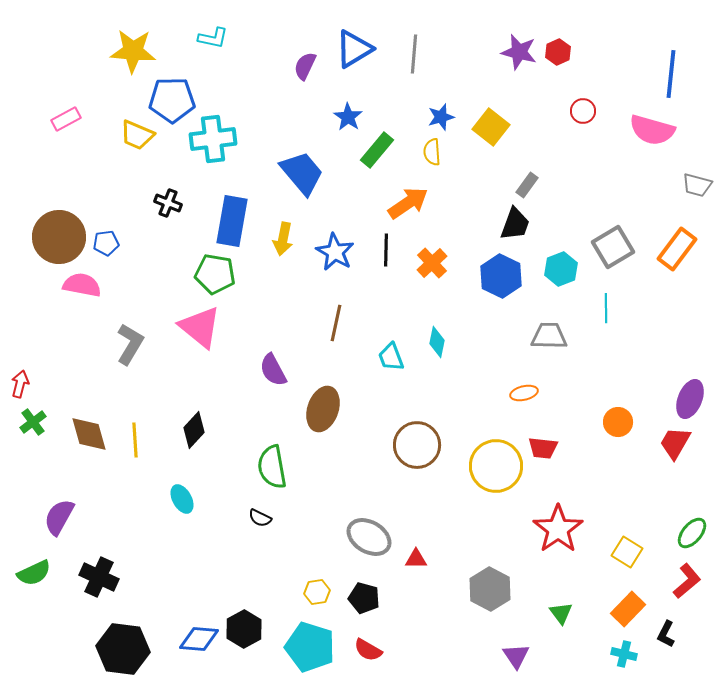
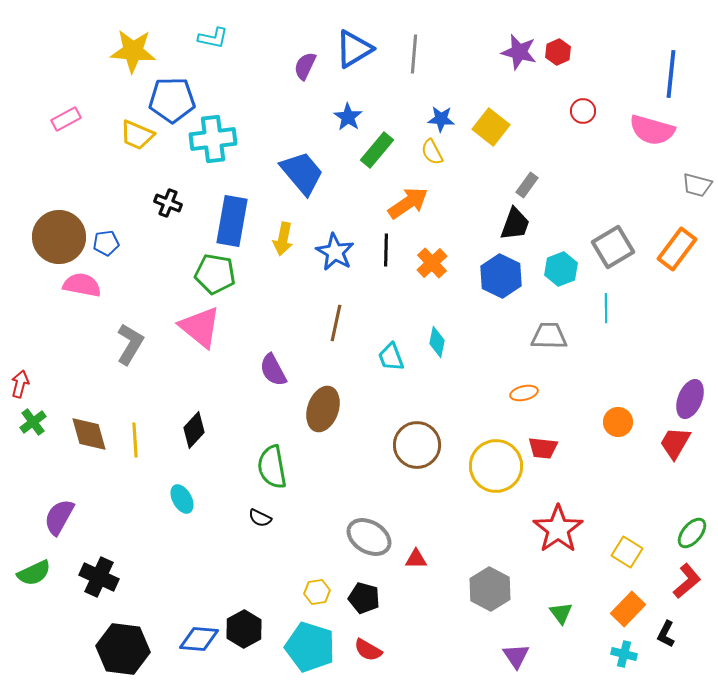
blue star at (441, 117): moved 2 px down; rotated 20 degrees clockwise
yellow semicircle at (432, 152): rotated 24 degrees counterclockwise
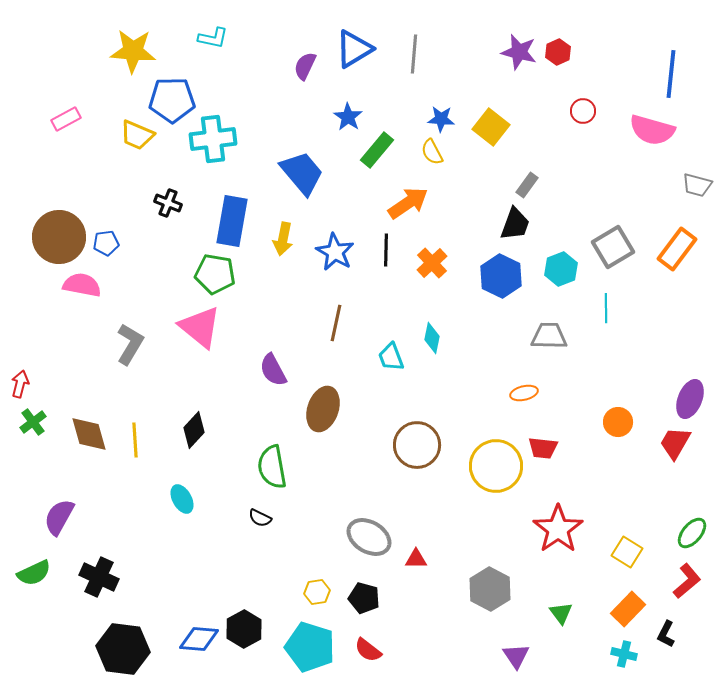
cyan diamond at (437, 342): moved 5 px left, 4 px up
red semicircle at (368, 650): rotated 8 degrees clockwise
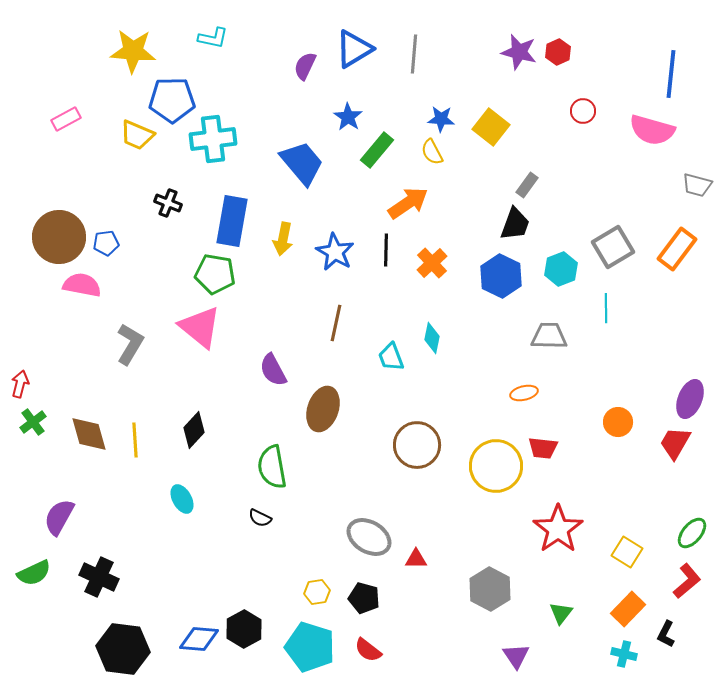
blue trapezoid at (302, 173): moved 10 px up
green triangle at (561, 613): rotated 15 degrees clockwise
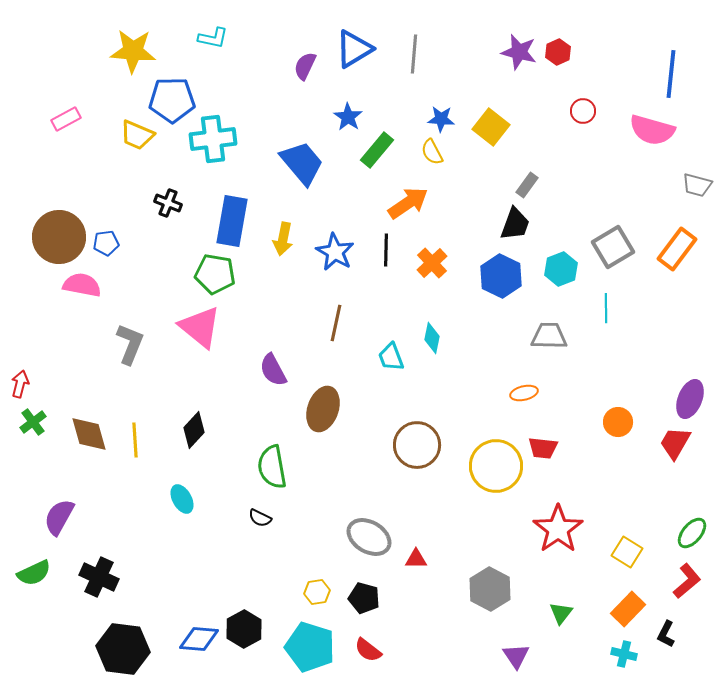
gray L-shape at (130, 344): rotated 9 degrees counterclockwise
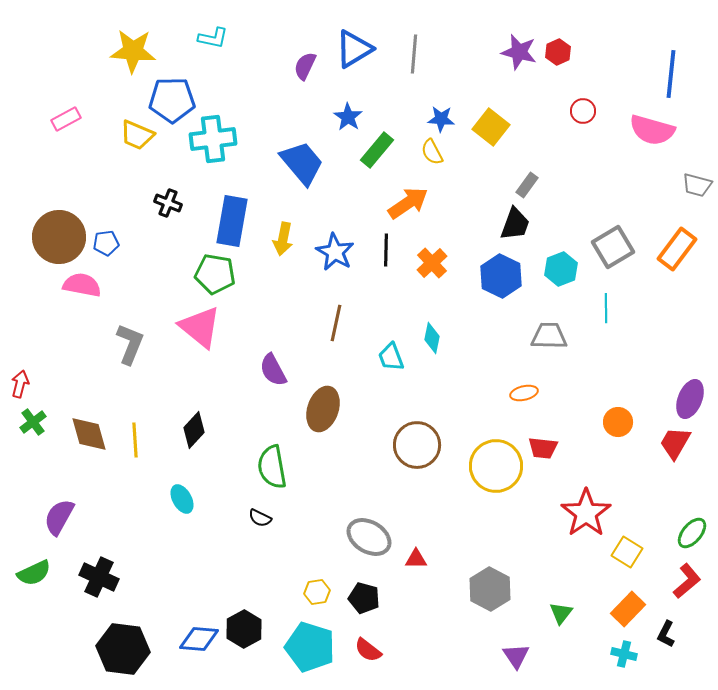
red star at (558, 529): moved 28 px right, 16 px up
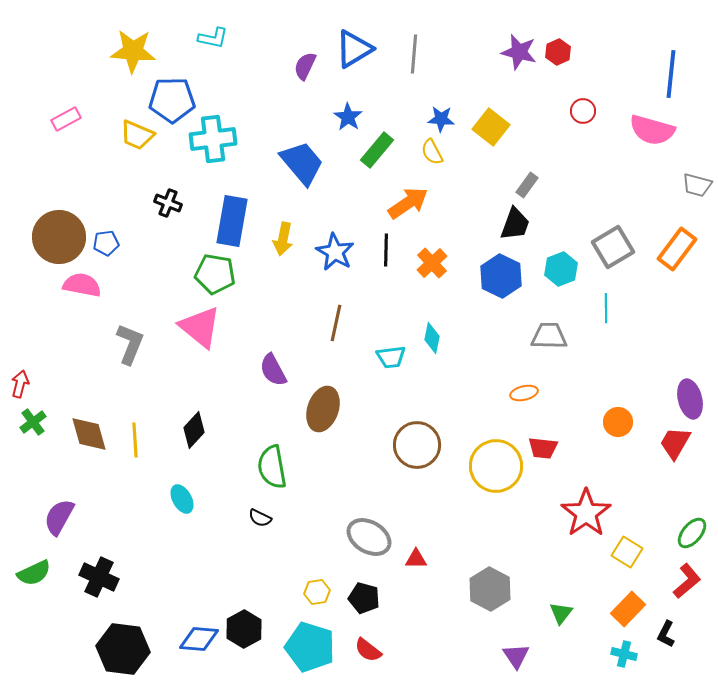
cyan trapezoid at (391, 357): rotated 76 degrees counterclockwise
purple ellipse at (690, 399): rotated 36 degrees counterclockwise
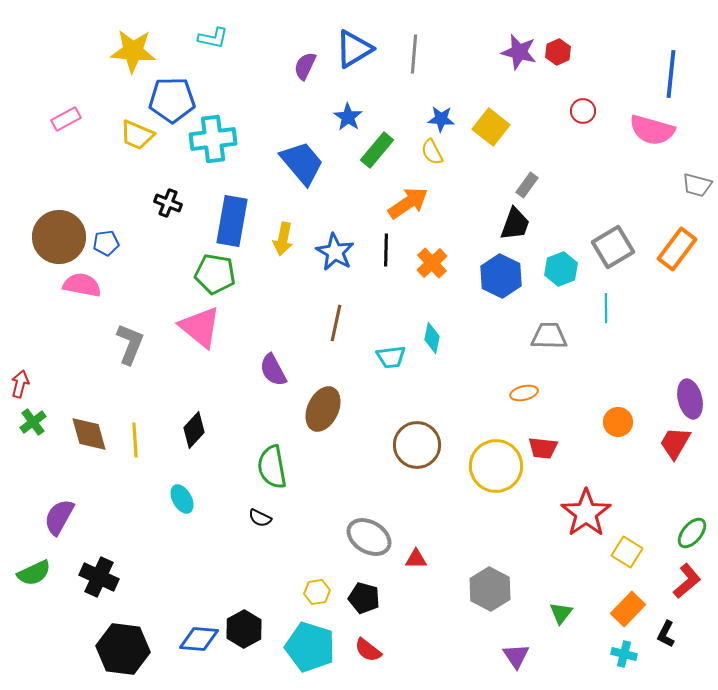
brown ellipse at (323, 409): rotated 6 degrees clockwise
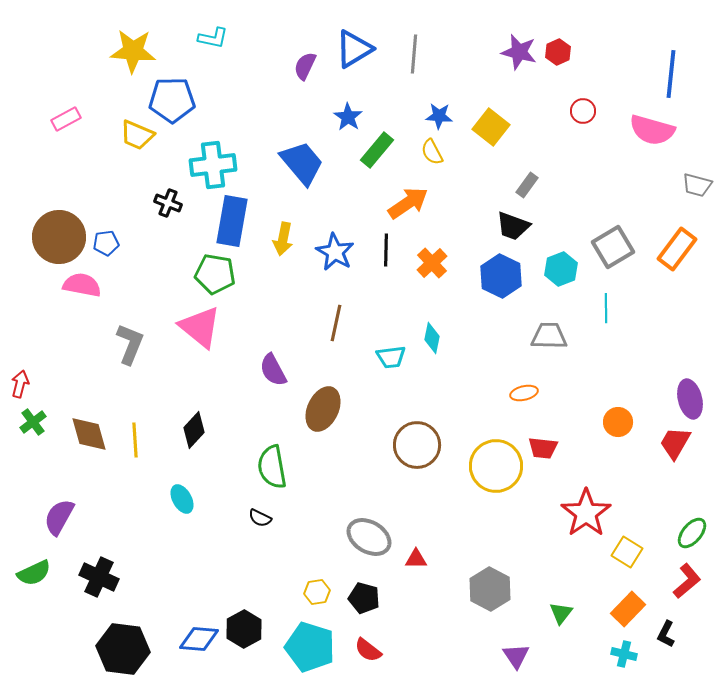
blue star at (441, 119): moved 2 px left, 3 px up
cyan cross at (213, 139): moved 26 px down
black trapezoid at (515, 224): moved 2 px left, 2 px down; rotated 90 degrees clockwise
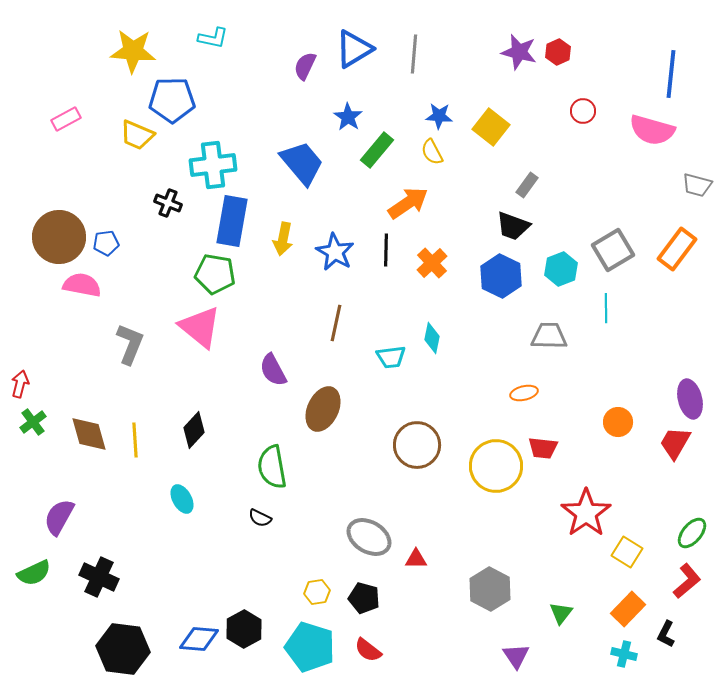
gray square at (613, 247): moved 3 px down
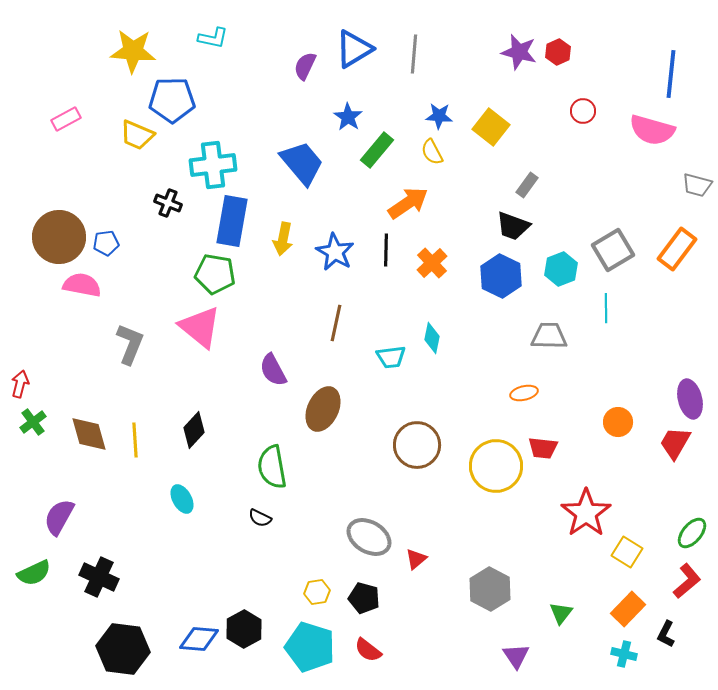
red triangle at (416, 559): rotated 40 degrees counterclockwise
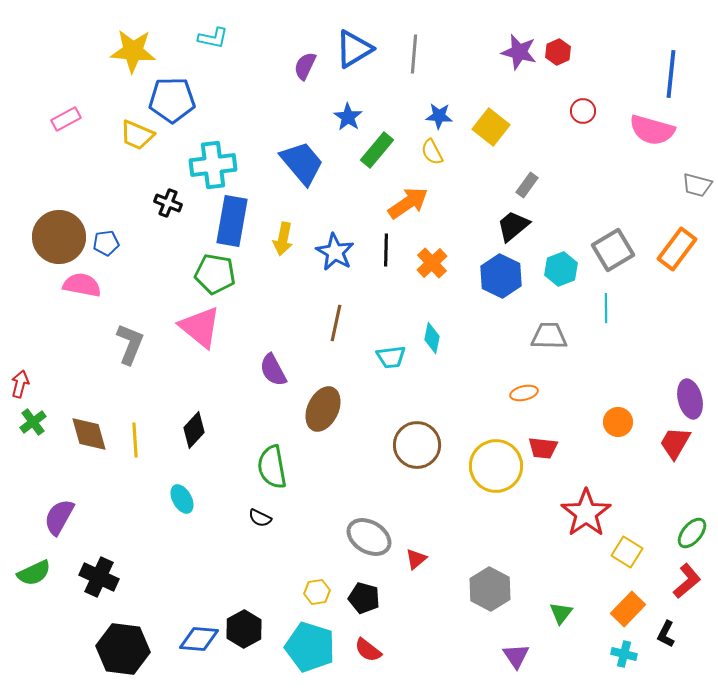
black trapezoid at (513, 226): rotated 120 degrees clockwise
